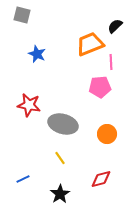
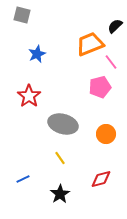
blue star: rotated 24 degrees clockwise
pink line: rotated 35 degrees counterclockwise
pink pentagon: rotated 10 degrees counterclockwise
red star: moved 9 px up; rotated 25 degrees clockwise
orange circle: moved 1 px left
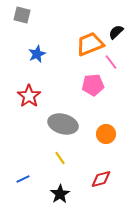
black semicircle: moved 1 px right, 6 px down
pink pentagon: moved 7 px left, 2 px up; rotated 10 degrees clockwise
